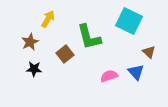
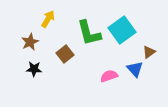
cyan square: moved 7 px left, 9 px down; rotated 28 degrees clockwise
green L-shape: moved 4 px up
brown triangle: rotated 40 degrees clockwise
blue triangle: moved 1 px left, 3 px up
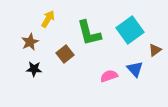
cyan square: moved 8 px right
brown triangle: moved 6 px right, 2 px up
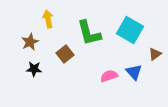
yellow arrow: rotated 42 degrees counterclockwise
cyan square: rotated 24 degrees counterclockwise
brown triangle: moved 4 px down
blue triangle: moved 1 px left, 3 px down
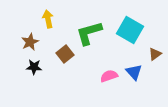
green L-shape: rotated 88 degrees clockwise
black star: moved 2 px up
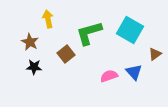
brown star: rotated 18 degrees counterclockwise
brown square: moved 1 px right
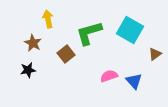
brown star: moved 3 px right, 1 px down
black star: moved 6 px left, 3 px down; rotated 14 degrees counterclockwise
blue triangle: moved 9 px down
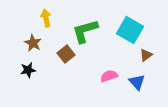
yellow arrow: moved 2 px left, 1 px up
green L-shape: moved 4 px left, 2 px up
brown triangle: moved 9 px left, 1 px down
blue triangle: moved 3 px right, 1 px down
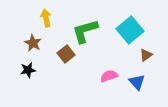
cyan square: rotated 20 degrees clockwise
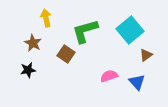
brown square: rotated 18 degrees counterclockwise
